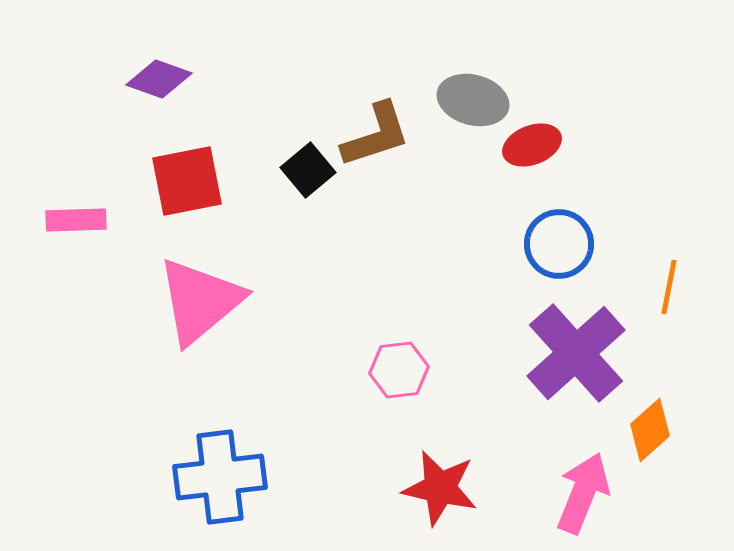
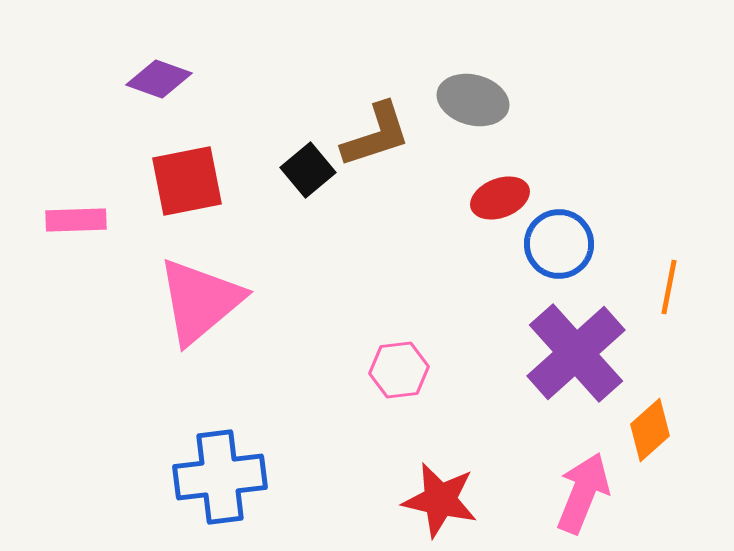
red ellipse: moved 32 px left, 53 px down
red star: moved 12 px down
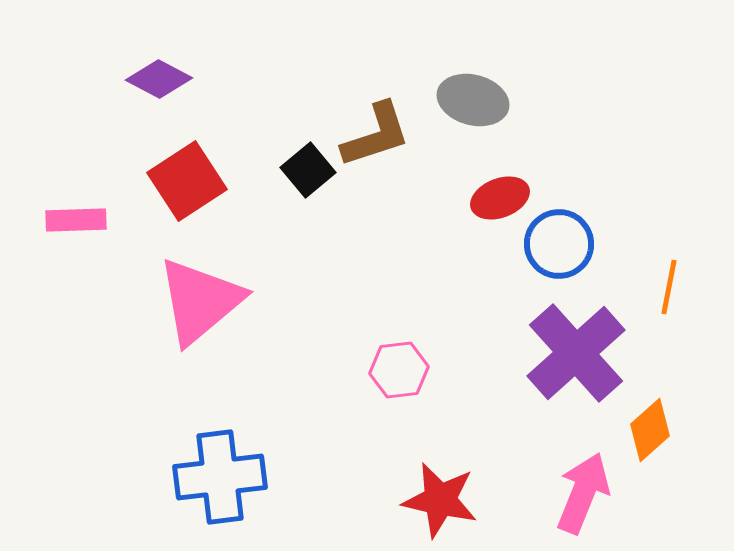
purple diamond: rotated 8 degrees clockwise
red square: rotated 22 degrees counterclockwise
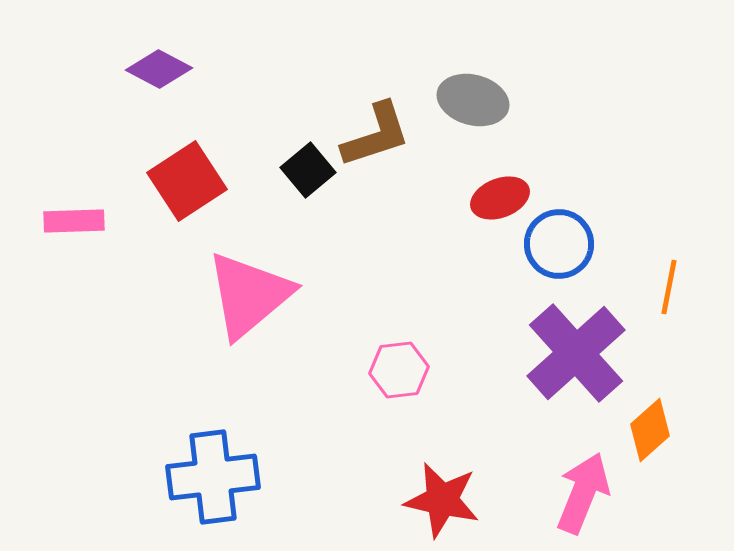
purple diamond: moved 10 px up
pink rectangle: moved 2 px left, 1 px down
pink triangle: moved 49 px right, 6 px up
blue cross: moved 7 px left
red star: moved 2 px right
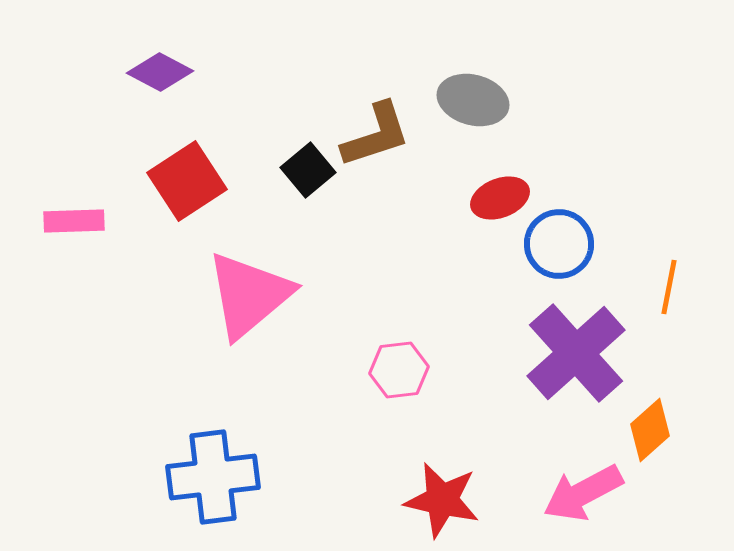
purple diamond: moved 1 px right, 3 px down
pink arrow: rotated 140 degrees counterclockwise
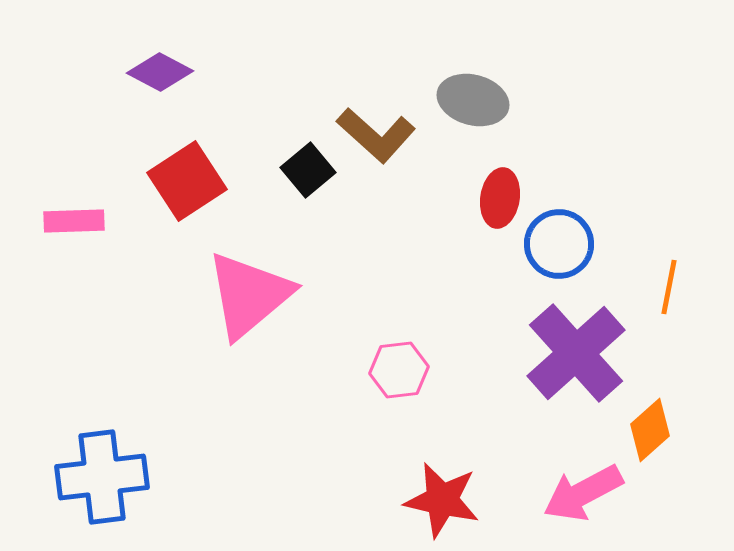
brown L-shape: rotated 60 degrees clockwise
red ellipse: rotated 60 degrees counterclockwise
blue cross: moved 111 px left
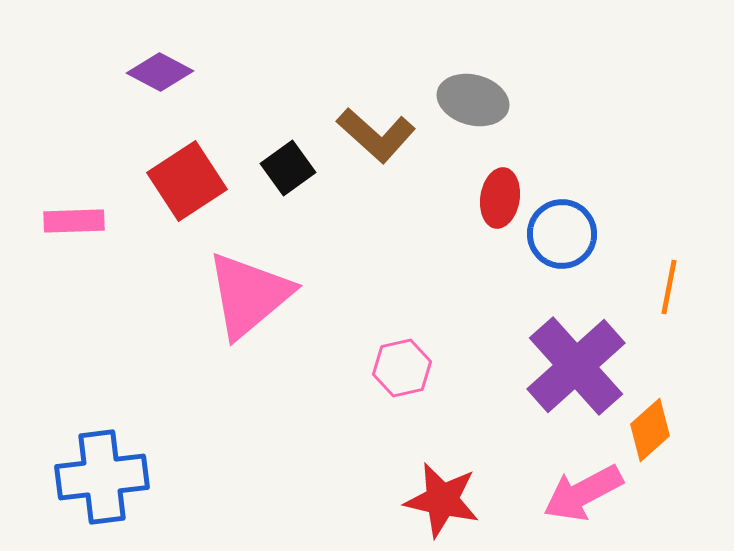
black square: moved 20 px left, 2 px up; rotated 4 degrees clockwise
blue circle: moved 3 px right, 10 px up
purple cross: moved 13 px down
pink hexagon: moved 3 px right, 2 px up; rotated 6 degrees counterclockwise
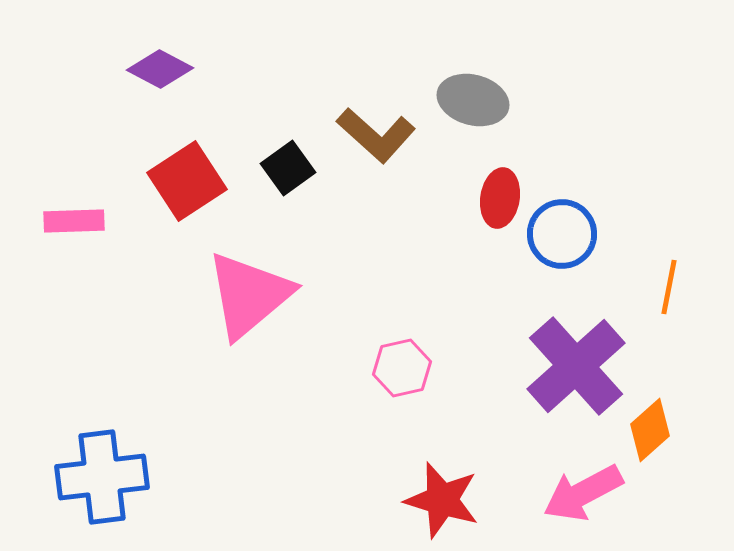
purple diamond: moved 3 px up
red star: rotated 4 degrees clockwise
